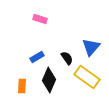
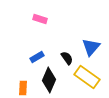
orange rectangle: moved 1 px right, 2 px down
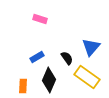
orange rectangle: moved 2 px up
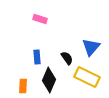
blue rectangle: rotated 64 degrees counterclockwise
yellow rectangle: rotated 10 degrees counterclockwise
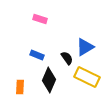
blue triangle: moved 6 px left; rotated 18 degrees clockwise
blue rectangle: moved 2 px up; rotated 64 degrees counterclockwise
orange rectangle: moved 3 px left, 1 px down
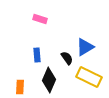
blue rectangle: rotated 64 degrees clockwise
yellow rectangle: moved 2 px right
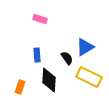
black diamond: rotated 20 degrees counterclockwise
orange rectangle: rotated 16 degrees clockwise
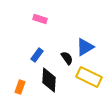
blue rectangle: rotated 40 degrees clockwise
